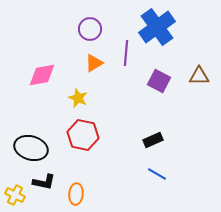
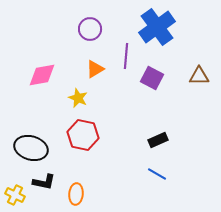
purple line: moved 3 px down
orange triangle: moved 1 px right, 6 px down
purple square: moved 7 px left, 3 px up
black rectangle: moved 5 px right
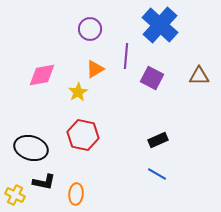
blue cross: moved 3 px right, 2 px up; rotated 12 degrees counterclockwise
yellow star: moved 6 px up; rotated 18 degrees clockwise
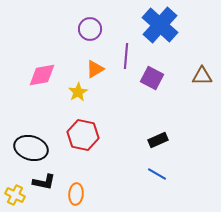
brown triangle: moved 3 px right
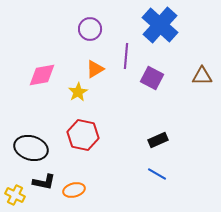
orange ellipse: moved 2 px left, 4 px up; rotated 70 degrees clockwise
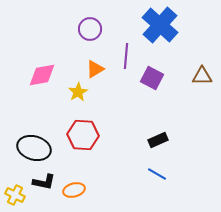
red hexagon: rotated 8 degrees counterclockwise
black ellipse: moved 3 px right
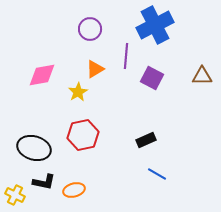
blue cross: moved 5 px left; rotated 21 degrees clockwise
red hexagon: rotated 16 degrees counterclockwise
black rectangle: moved 12 px left
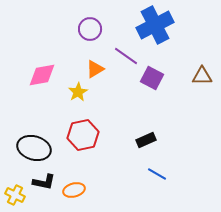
purple line: rotated 60 degrees counterclockwise
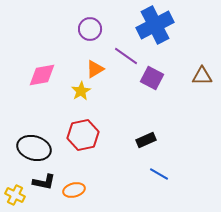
yellow star: moved 3 px right, 1 px up
blue line: moved 2 px right
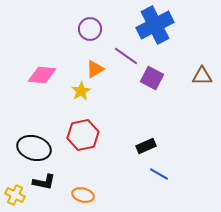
pink diamond: rotated 16 degrees clockwise
black rectangle: moved 6 px down
orange ellipse: moved 9 px right, 5 px down; rotated 30 degrees clockwise
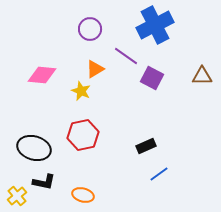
yellow star: rotated 18 degrees counterclockwise
blue line: rotated 66 degrees counterclockwise
yellow cross: moved 2 px right, 1 px down; rotated 24 degrees clockwise
